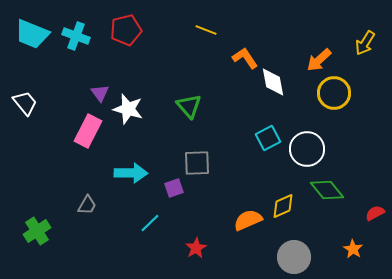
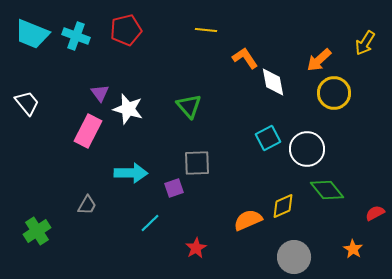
yellow line: rotated 15 degrees counterclockwise
white trapezoid: moved 2 px right
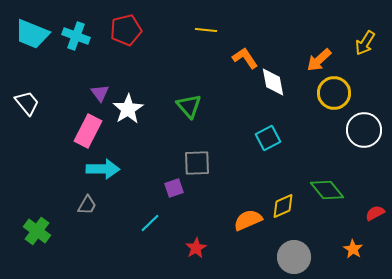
white star: rotated 24 degrees clockwise
white circle: moved 57 px right, 19 px up
cyan arrow: moved 28 px left, 4 px up
green cross: rotated 20 degrees counterclockwise
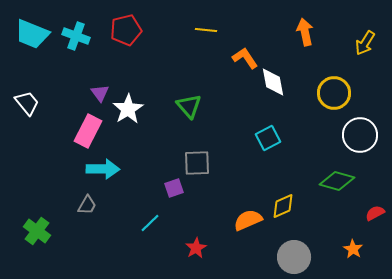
orange arrow: moved 14 px left, 28 px up; rotated 120 degrees clockwise
white circle: moved 4 px left, 5 px down
green diamond: moved 10 px right, 9 px up; rotated 36 degrees counterclockwise
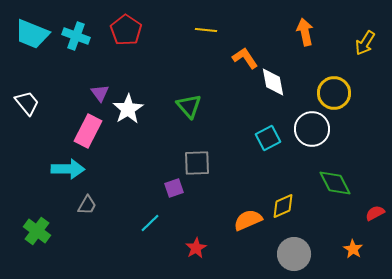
red pentagon: rotated 24 degrees counterclockwise
white circle: moved 48 px left, 6 px up
cyan arrow: moved 35 px left
green diamond: moved 2 px left, 2 px down; rotated 48 degrees clockwise
gray circle: moved 3 px up
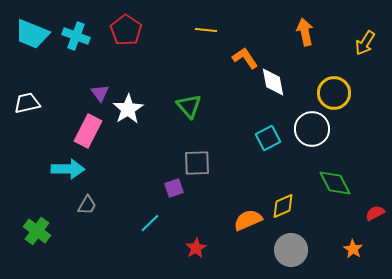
white trapezoid: rotated 64 degrees counterclockwise
gray circle: moved 3 px left, 4 px up
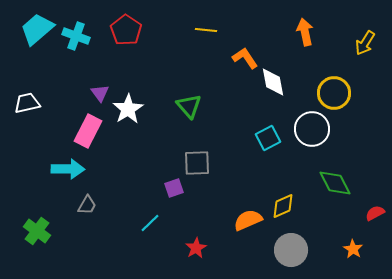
cyan trapezoid: moved 5 px right, 5 px up; rotated 117 degrees clockwise
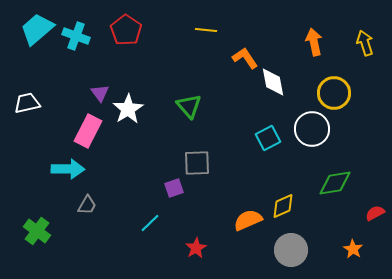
orange arrow: moved 9 px right, 10 px down
yellow arrow: rotated 130 degrees clockwise
green diamond: rotated 72 degrees counterclockwise
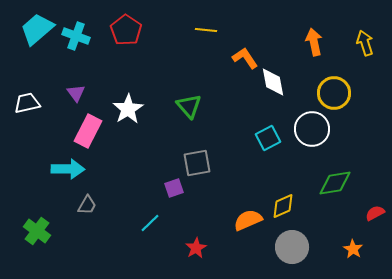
purple triangle: moved 24 px left
gray square: rotated 8 degrees counterclockwise
gray circle: moved 1 px right, 3 px up
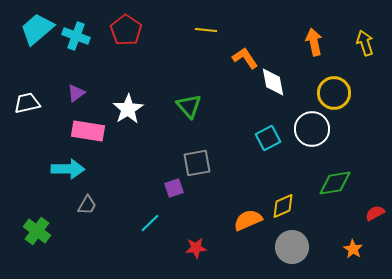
purple triangle: rotated 30 degrees clockwise
pink rectangle: rotated 72 degrees clockwise
red star: rotated 25 degrees clockwise
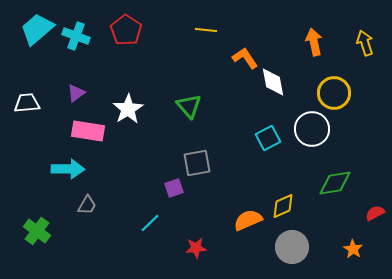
white trapezoid: rotated 8 degrees clockwise
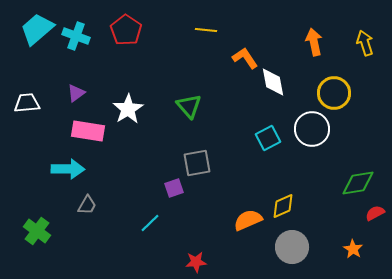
green diamond: moved 23 px right
red star: moved 14 px down
